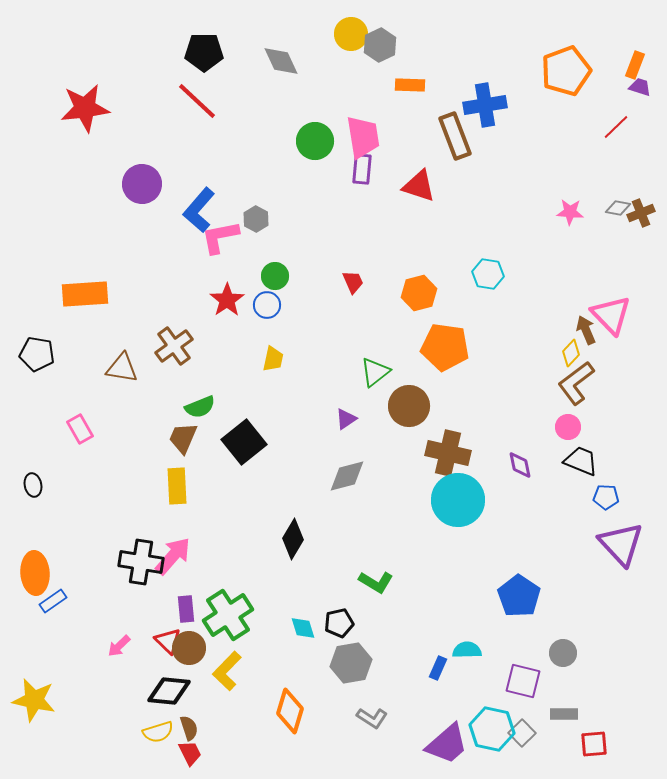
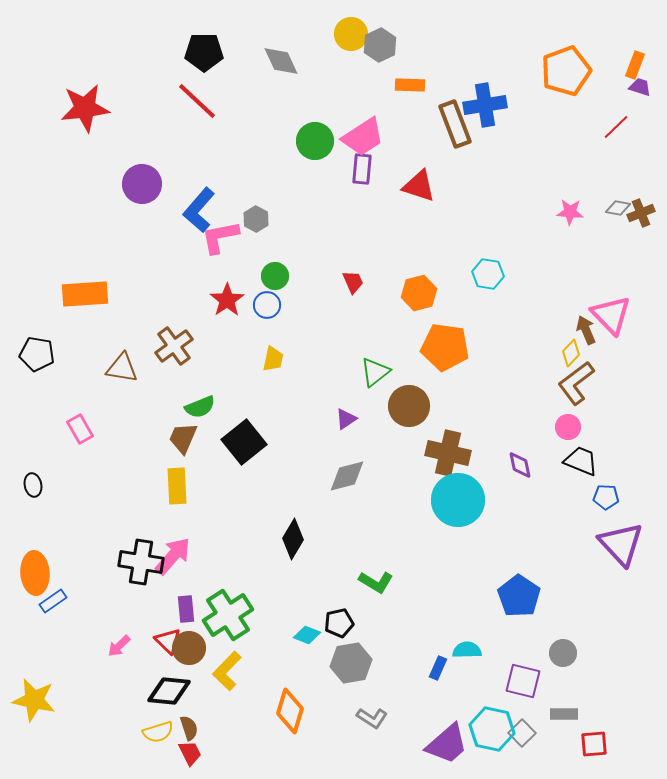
brown rectangle at (455, 136): moved 12 px up
pink trapezoid at (363, 137): rotated 66 degrees clockwise
cyan diamond at (303, 628): moved 4 px right, 7 px down; rotated 52 degrees counterclockwise
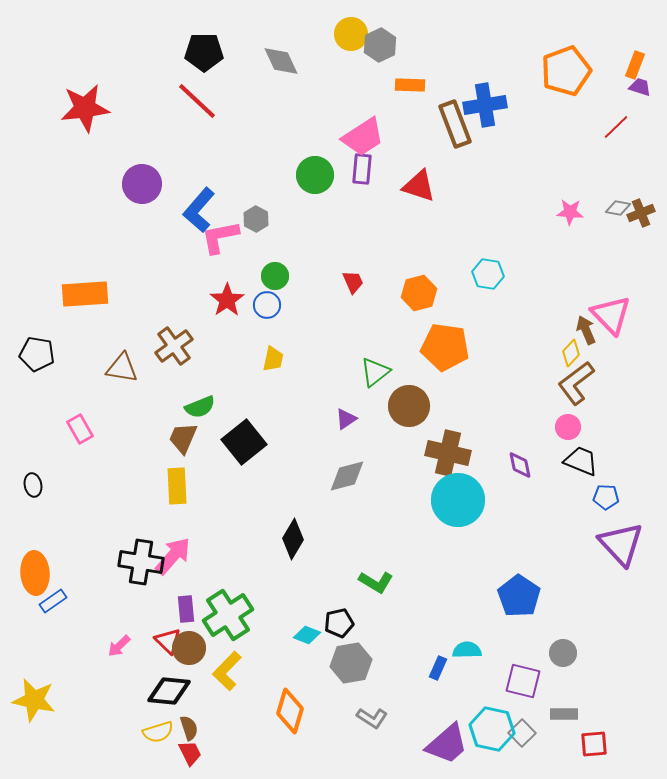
green circle at (315, 141): moved 34 px down
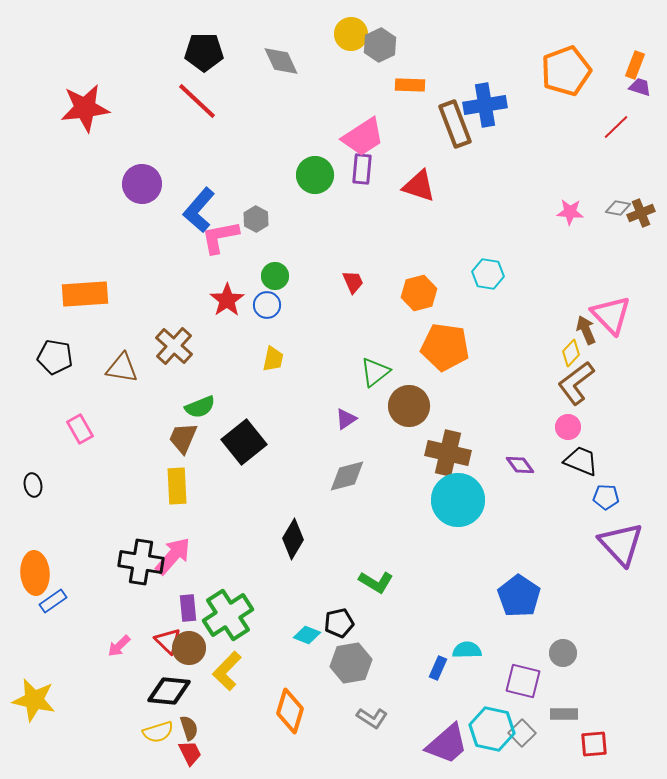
brown cross at (174, 346): rotated 12 degrees counterclockwise
black pentagon at (37, 354): moved 18 px right, 3 px down
purple diamond at (520, 465): rotated 24 degrees counterclockwise
purple rectangle at (186, 609): moved 2 px right, 1 px up
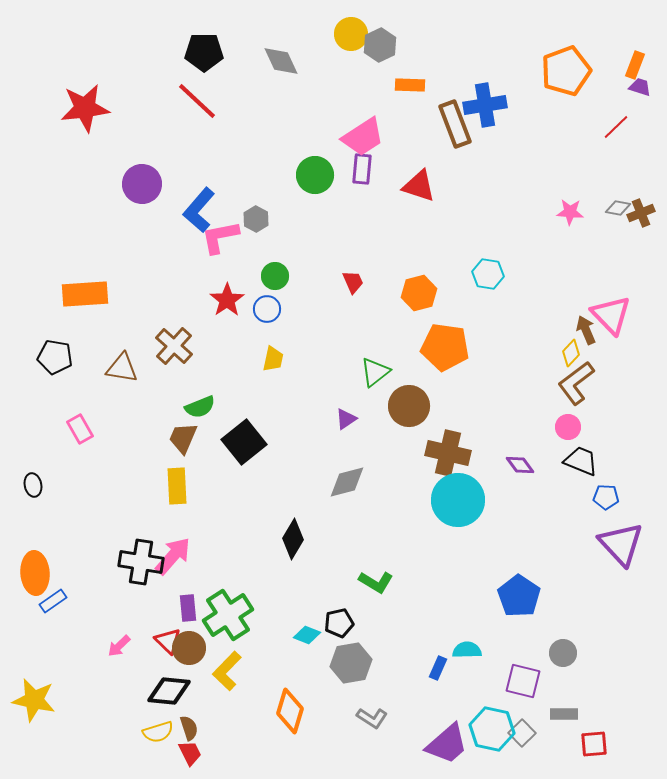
blue circle at (267, 305): moved 4 px down
gray diamond at (347, 476): moved 6 px down
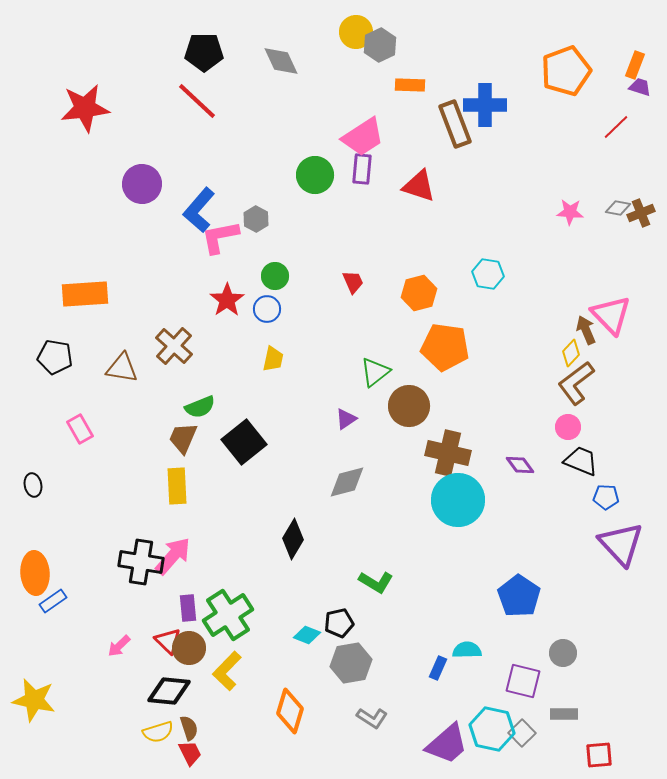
yellow circle at (351, 34): moved 5 px right, 2 px up
blue cross at (485, 105): rotated 9 degrees clockwise
red square at (594, 744): moved 5 px right, 11 px down
